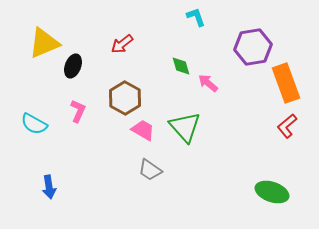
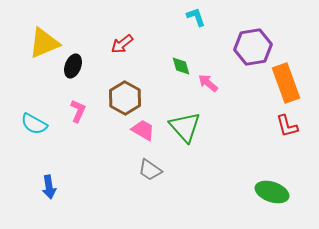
red L-shape: rotated 65 degrees counterclockwise
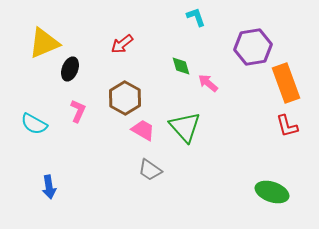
black ellipse: moved 3 px left, 3 px down
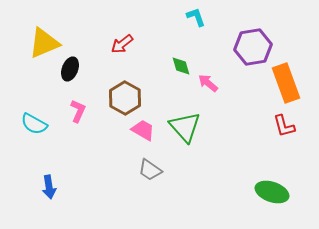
red L-shape: moved 3 px left
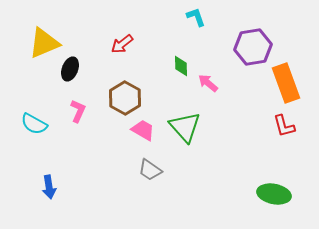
green diamond: rotated 15 degrees clockwise
green ellipse: moved 2 px right, 2 px down; rotated 8 degrees counterclockwise
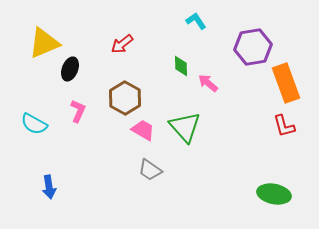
cyan L-shape: moved 4 px down; rotated 15 degrees counterclockwise
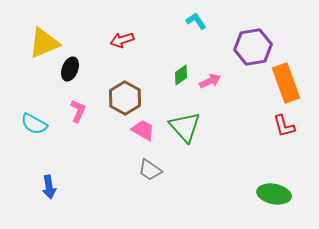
red arrow: moved 4 px up; rotated 20 degrees clockwise
green diamond: moved 9 px down; rotated 55 degrees clockwise
pink arrow: moved 2 px right, 2 px up; rotated 115 degrees clockwise
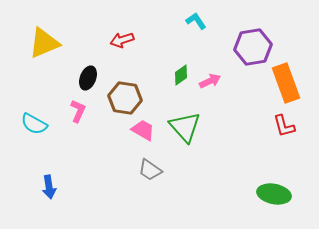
black ellipse: moved 18 px right, 9 px down
brown hexagon: rotated 20 degrees counterclockwise
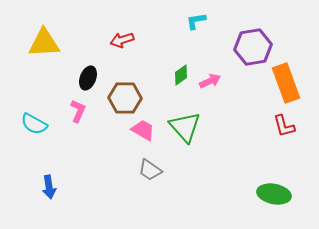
cyan L-shape: rotated 65 degrees counterclockwise
yellow triangle: rotated 20 degrees clockwise
brown hexagon: rotated 8 degrees counterclockwise
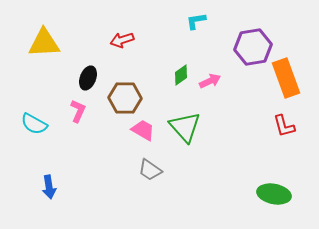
orange rectangle: moved 5 px up
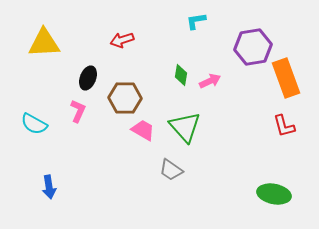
green diamond: rotated 45 degrees counterclockwise
gray trapezoid: moved 21 px right
